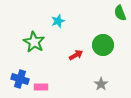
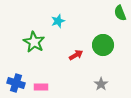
blue cross: moved 4 px left, 4 px down
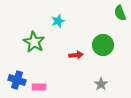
red arrow: rotated 24 degrees clockwise
blue cross: moved 1 px right, 3 px up
pink rectangle: moved 2 px left
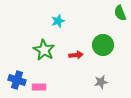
green star: moved 10 px right, 8 px down
gray star: moved 2 px up; rotated 24 degrees clockwise
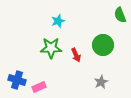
green semicircle: moved 2 px down
green star: moved 7 px right, 2 px up; rotated 30 degrees counterclockwise
red arrow: rotated 72 degrees clockwise
gray star: rotated 16 degrees counterclockwise
pink rectangle: rotated 24 degrees counterclockwise
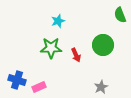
gray star: moved 5 px down
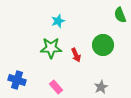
pink rectangle: moved 17 px right; rotated 72 degrees clockwise
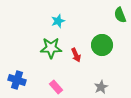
green circle: moved 1 px left
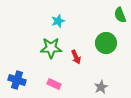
green circle: moved 4 px right, 2 px up
red arrow: moved 2 px down
pink rectangle: moved 2 px left, 3 px up; rotated 24 degrees counterclockwise
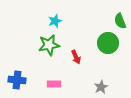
green semicircle: moved 6 px down
cyan star: moved 3 px left
green circle: moved 2 px right
green star: moved 2 px left, 3 px up; rotated 10 degrees counterclockwise
blue cross: rotated 12 degrees counterclockwise
pink rectangle: rotated 24 degrees counterclockwise
